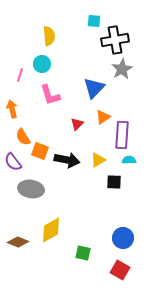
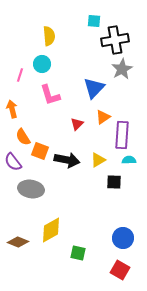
green square: moved 5 px left
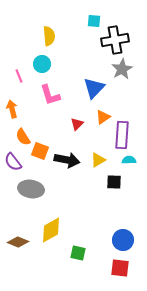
pink line: moved 1 px left, 1 px down; rotated 40 degrees counterclockwise
blue circle: moved 2 px down
red square: moved 2 px up; rotated 24 degrees counterclockwise
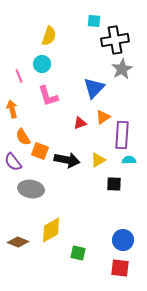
yellow semicircle: rotated 24 degrees clockwise
pink L-shape: moved 2 px left, 1 px down
red triangle: moved 3 px right, 1 px up; rotated 24 degrees clockwise
black square: moved 2 px down
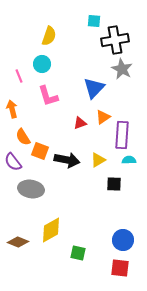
gray star: rotated 15 degrees counterclockwise
